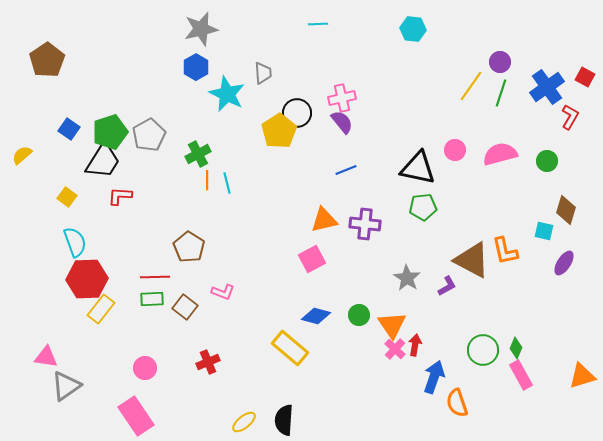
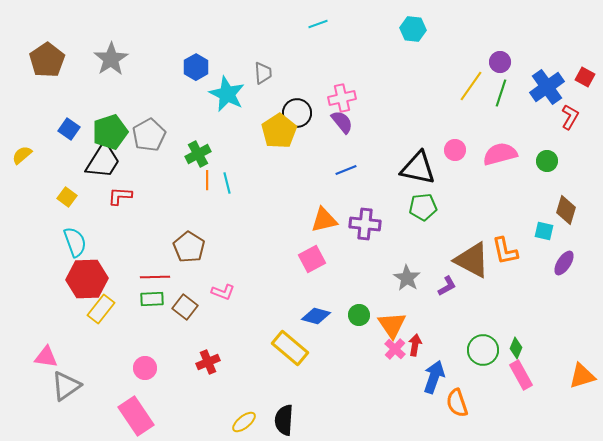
cyan line at (318, 24): rotated 18 degrees counterclockwise
gray star at (201, 29): moved 90 px left, 30 px down; rotated 20 degrees counterclockwise
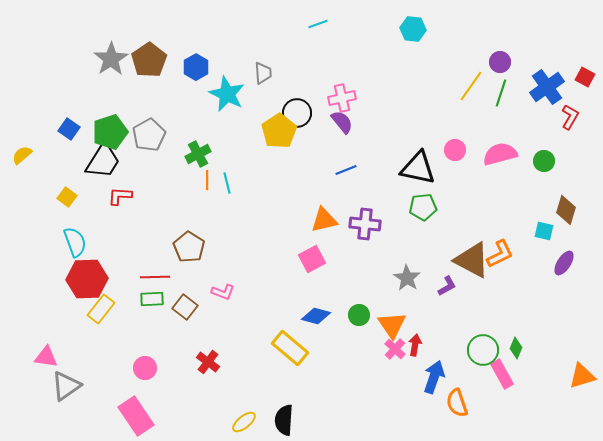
brown pentagon at (47, 60): moved 102 px right
green circle at (547, 161): moved 3 px left
orange L-shape at (505, 251): moved 5 px left, 3 px down; rotated 104 degrees counterclockwise
red cross at (208, 362): rotated 30 degrees counterclockwise
pink rectangle at (521, 375): moved 19 px left, 1 px up
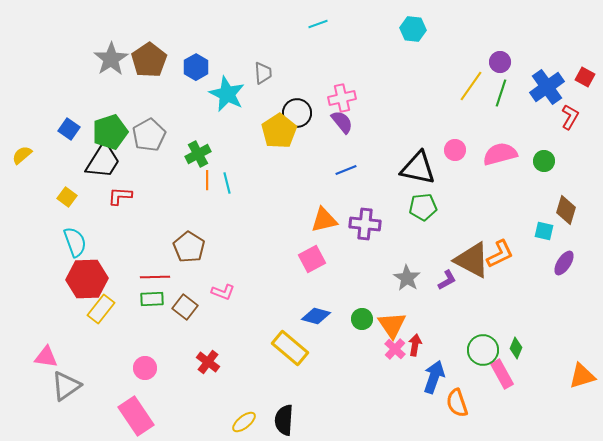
purple L-shape at (447, 286): moved 6 px up
green circle at (359, 315): moved 3 px right, 4 px down
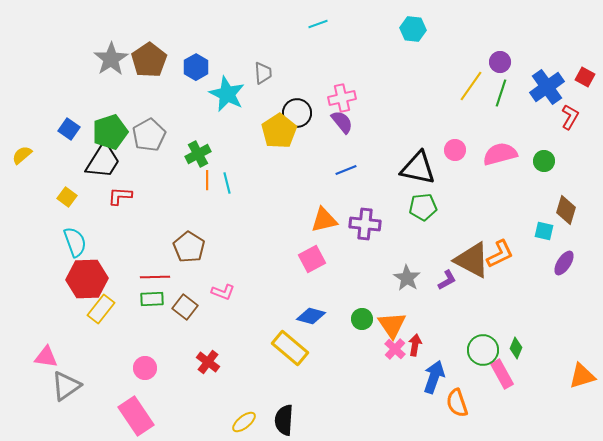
blue diamond at (316, 316): moved 5 px left
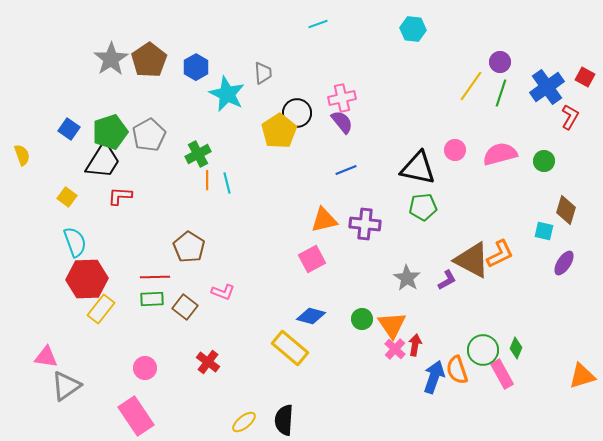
yellow semicircle at (22, 155): rotated 110 degrees clockwise
orange semicircle at (457, 403): moved 33 px up
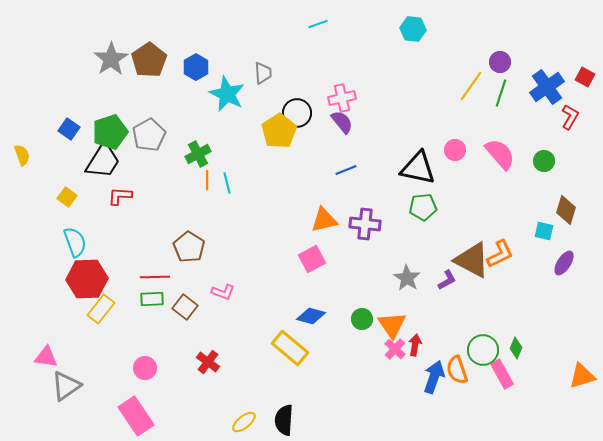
pink semicircle at (500, 154): rotated 64 degrees clockwise
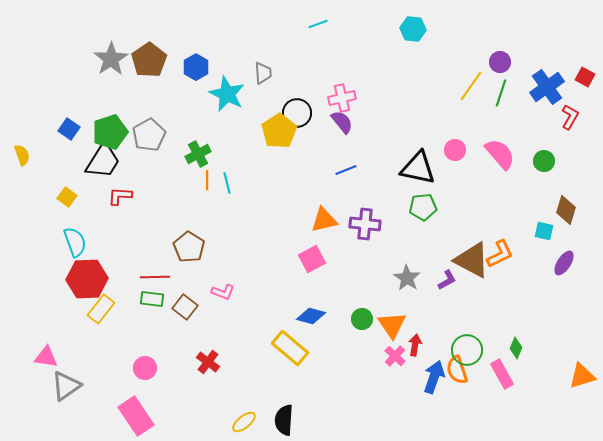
green rectangle at (152, 299): rotated 10 degrees clockwise
pink cross at (395, 349): moved 7 px down
green circle at (483, 350): moved 16 px left
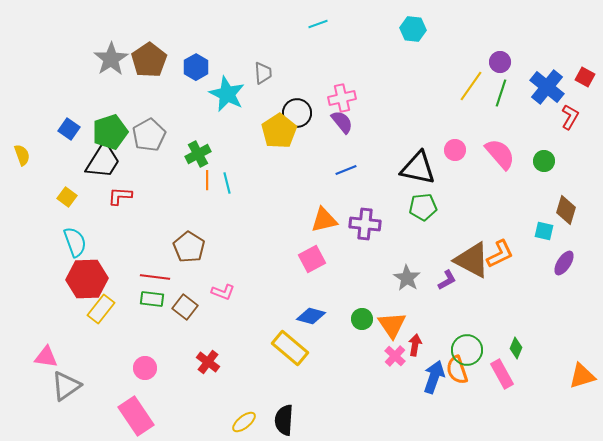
blue cross at (547, 87): rotated 16 degrees counterclockwise
red line at (155, 277): rotated 8 degrees clockwise
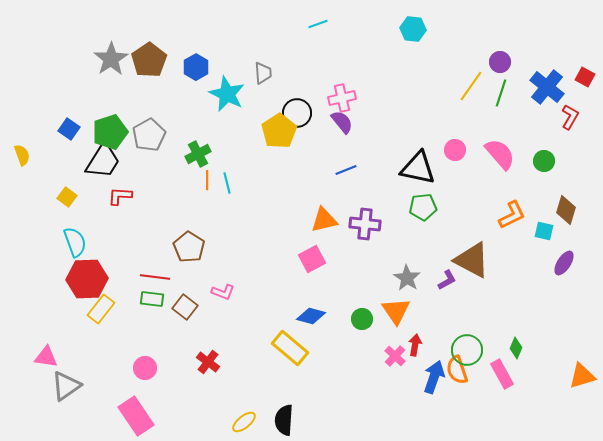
orange L-shape at (500, 254): moved 12 px right, 39 px up
orange triangle at (392, 325): moved 4 px right, 14 px up
